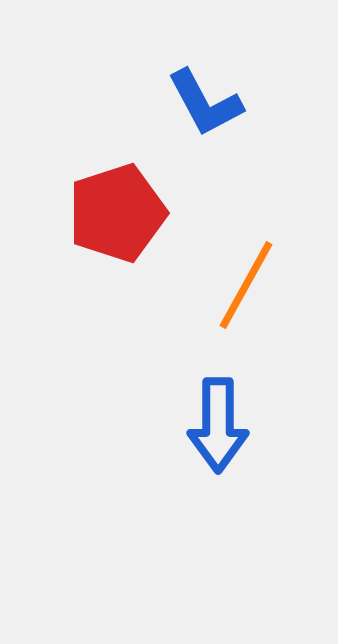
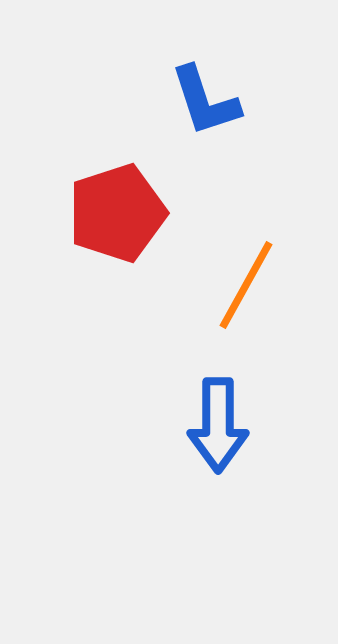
blue L-shape: moved 2 px up; rotated 10 degrees clockwise
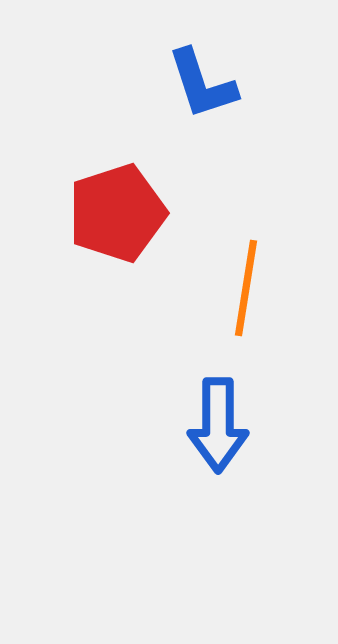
blue L-shape: moved 3 px left, 17 px up
orange line: moved 3 px down; rotated 20 degrees counterclockwise
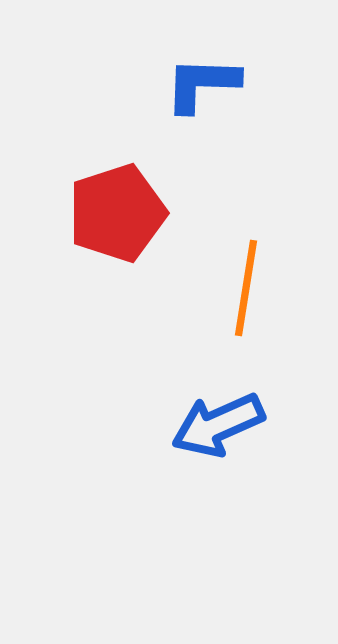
blue L-shape: rotated 110 degrees clockwise
blue arrow: rotated 66 degrees clockwise
